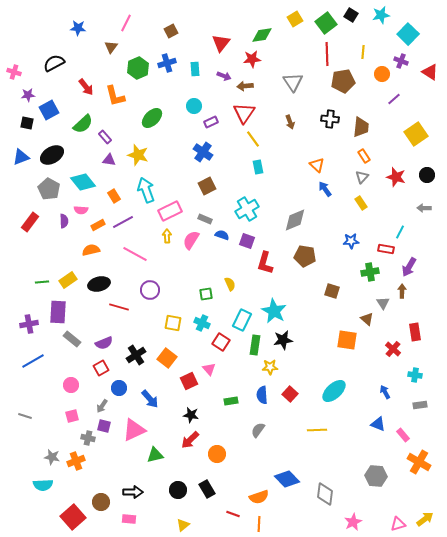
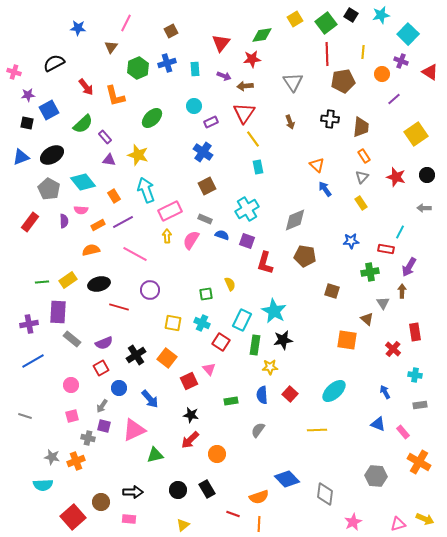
pink rectangle at (403, 435): moved 3 px up
yellow arrow at (425, 519): rotated 60 degrees clockwise
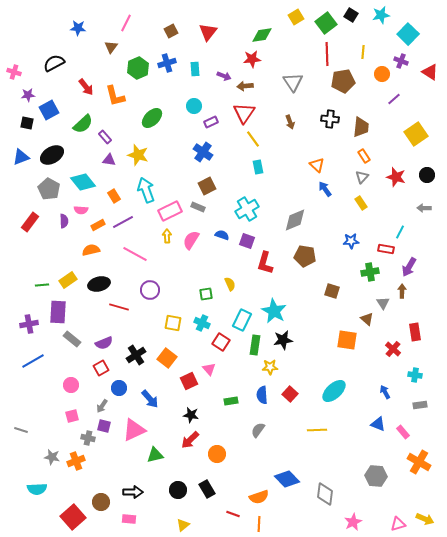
yellow square at (295, 19): moved 1 px right, 2 px up
red triangle at (221, 43): moved 13 px left, 11 px up
gray rectangle at (205, 219): moved 7 px left, 12 px up
green line at (42, 282): moved 3 px down
gray line at (25, 416): moved 4 px left, 14 px down
cyan semicircle at (43, 485): moved 6 px left, 4 px down
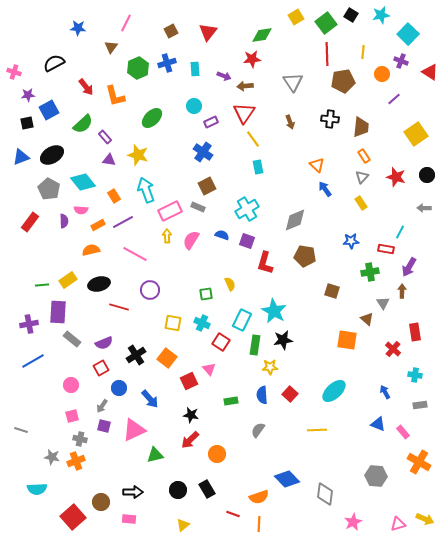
black square at (27, 123): rotated 24 degrees counterclockwise
gray cross at (88, 438): moved 8 px left, 1 px down
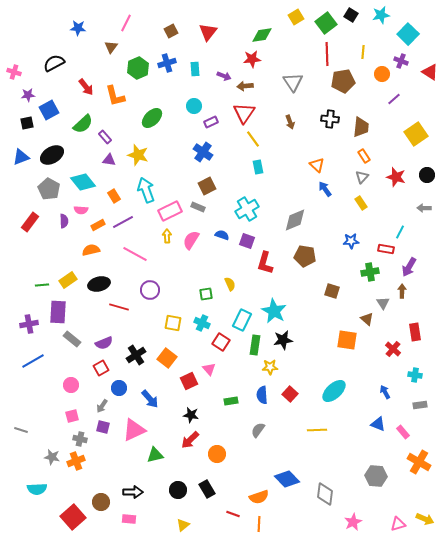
purple square at (104, 426): moved 1 px left, 1 px down
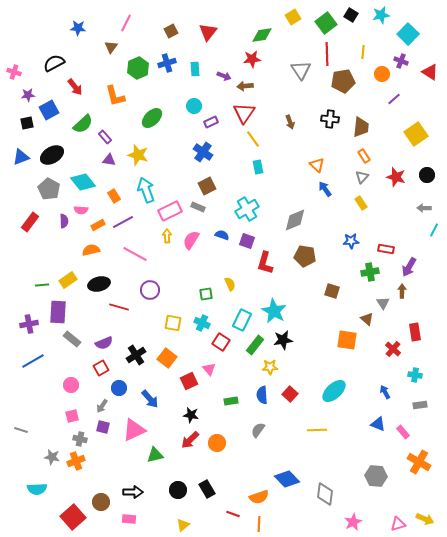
yellow square at (296, 17): moved 3 px left
gray triangle at (293, 82): moved 8 px right, 12 px up
red arrow at (86, 87): moved 11 px left
cyan line at (400, 232): moved 34 px right, 2 px up
green rectangle at (255, 345): rotated 30 degrees clockwise
orange circle at (217, 454): moved 11 px up
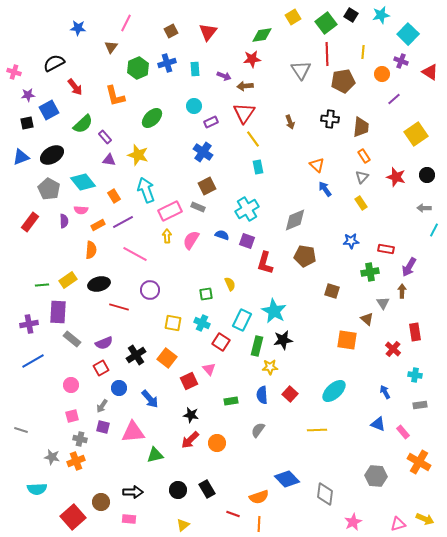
orange semicircle at (91, 250): rotated 108 degrees clockwise
green rectangle at (255, 345): moved 2 px right, 1 px down; rotated 24 degrees counterclockwise
pink triangle at (134, 430): moved 1 px left, 2 px down; rotated 20 degrees clockwise
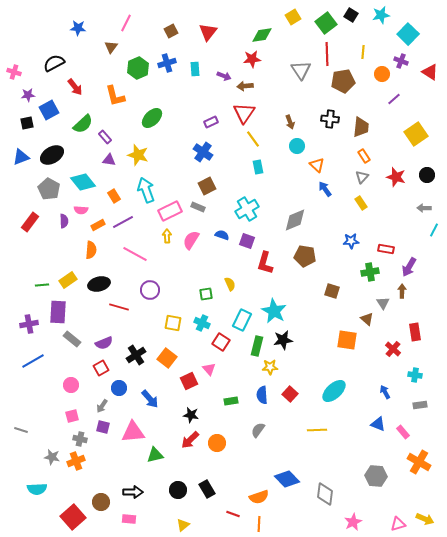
cyan circle at (194, 106): moved 103 px right, 40 px down
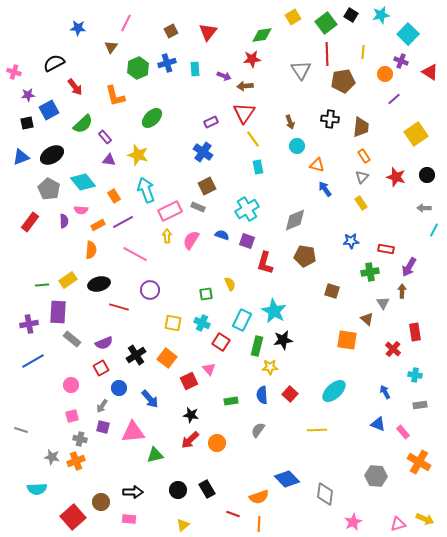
orange circle at (382, 74): moved 3 px right
orange triangle at (317, 165): rotated 28 degrees counterclockwise
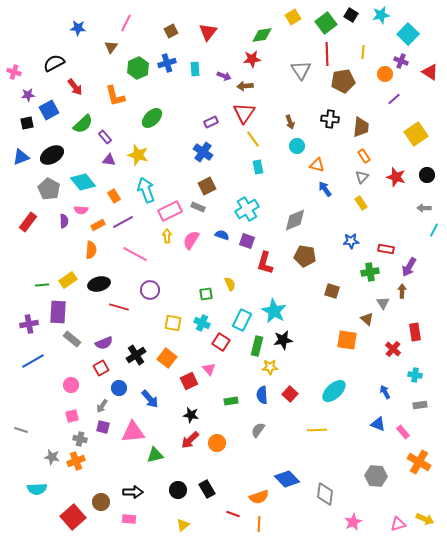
red rectangle at (30, 222): moved 2 px left
